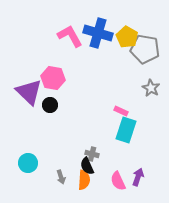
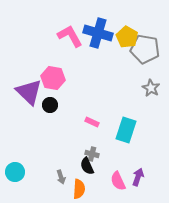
pink rectangle: moved 29 px left, 11 px down
cyan circle: moved 13 px left, 9 px down
orange semicircle: moved 5 px left, 9 px down
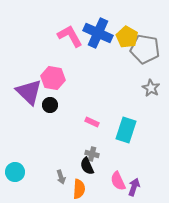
blue cross: rotated 8 degrees clockwise
purple arrow: moved 4 px left, 10 px down
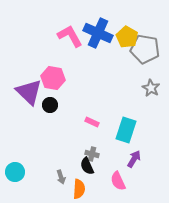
purple arrow: moved 28 px up; rotated 12 degrees clockwise
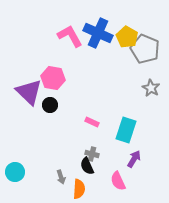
gray pentagon: rotated 12 degrees clockwise
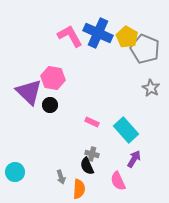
cyan rectangle: rotated 60 degrees counterclockwise
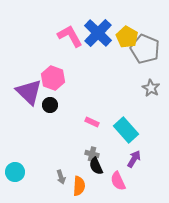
blue cross: rotated 20 degrees clockwise
pink hexagon: rotated 10 degrees clockwise
black semicircle: moved 9 px right
orange semicircle: moved 3 px up
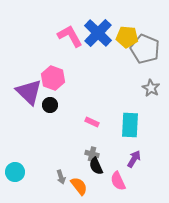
yellow pentagon: rotated 25 degrees counterclockwise
cyan rectangle: moved 4 px right, 5 px up; rotated 45 degrees clockwise
orange semicircle: rotated 42 degrees counterclockwise
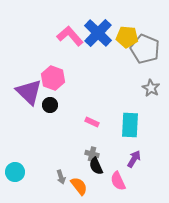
pink L-shape: rotated 12 degrees counterclockwise
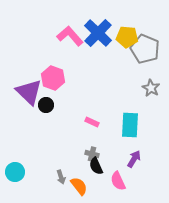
black circle: moved 4 px left
